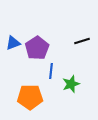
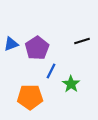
blue triangle: moved 2 px left, 1 px down
blue line: rotated 21 degrees clockwise
green star: rotated 18 degrees counterclockwise
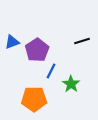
blue triangle: moved 1 px right, 2 px up
purple pentagon: moved 2 px down
orange pentagon: moved 4 px right, 2 px down
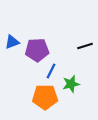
black line: moved 3 px right, 5 px down
purple pentagon: rotated 30 degrees clockwise
green star: rotated 24 degrees clockwise
orange pentagon: moved 11 px right, 2 px up
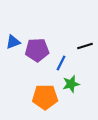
blue triangle: moved 1 px right
blue line: moved 10 px right, 8 px up
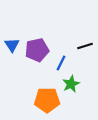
blue triangle: moved 1 px left, 3 px down; rotated 42 degrees counterclockwise
purple pentagon: rotated 10 degrees counterclockwise
green star: rotated 12 degrees counterclockwise
orange pentagon: moved 2 px right, 3 px down
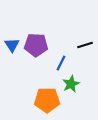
black line: moved 1 px up
purple pentagon: moved 1 px left, 5 px up; rotated 15 degrees clockwise
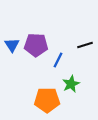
blue line: moved 3 px left, 3 px up
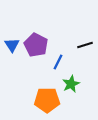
purple pentagon: rotated 25 degrees clockwise
blue line: moved 2 px down
